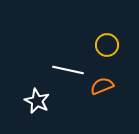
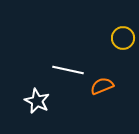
yellow circle: moved 16 px right, 7 px up
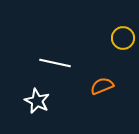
white line: moved 13 px left, 7 px up
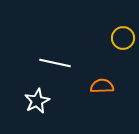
orange semicircle: rotated 20 degrees clockwise
white star: rotated 20 degrees clockwise
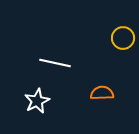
orange semicircle: moved 7 px down
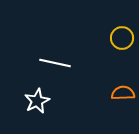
yellow circle: moved 1 px left
orange semicircle: moved 21 px right
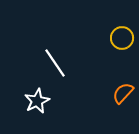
white line: rotated 44 degrees clockwise
orange semicircle: rotated 45 degrees counterclockwise
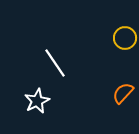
yellow circle: moved 3 px right
